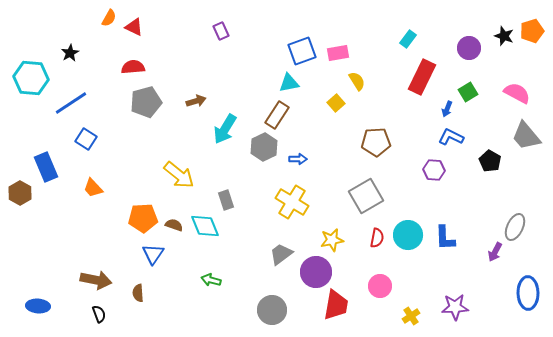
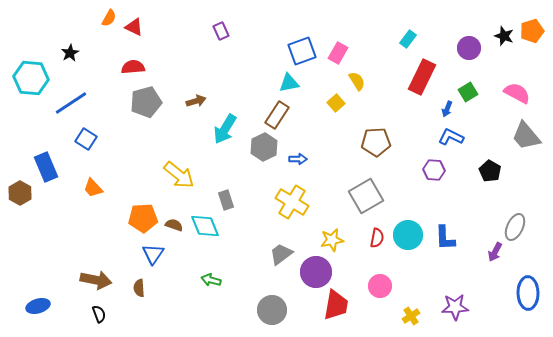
pink rectangle at (338, 53): rotated 50 degrees counterclockwise
black pentagon at (490, 161): moved 10 px down
brown semicircle at (138, 293): moved 1 px right, 5 px up
blue ellipse at (38, 306): rotated 20 degrees counterclockwise
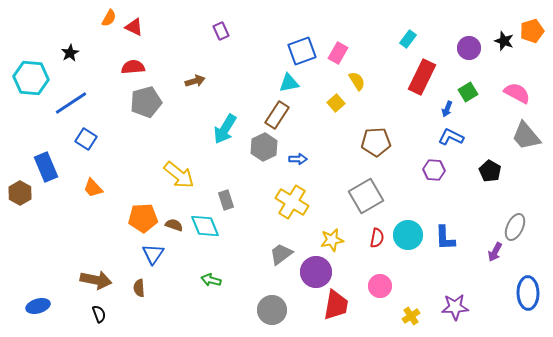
black star at (504, 36): moved 5 px down
brown arrow at (196, 101): moved 1 px left, 20 px up
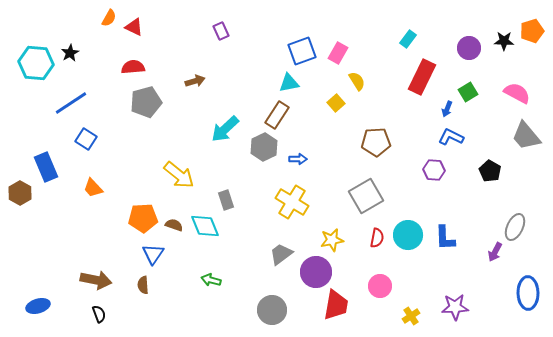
black star at (504, 41): rotated 18 degrees counterclockwise
cyan hexagon at (31, 78): moved 5 px right, 15 px up
cyan arrow at (225, 129): rotated 16 degrees clockwise
brown semicircle at (139, 288): moved 4 px right, 3 px up
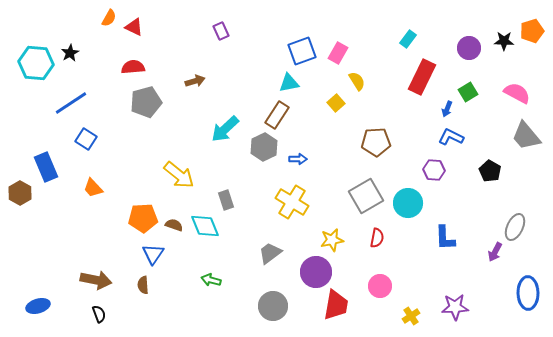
cyan circle at (408, 235): moved 32 px up
gray trapezoid at (281, 254): moved 11 px left, 1 px up
gray circle at (272, 310): moved 1 px right, 4 px up
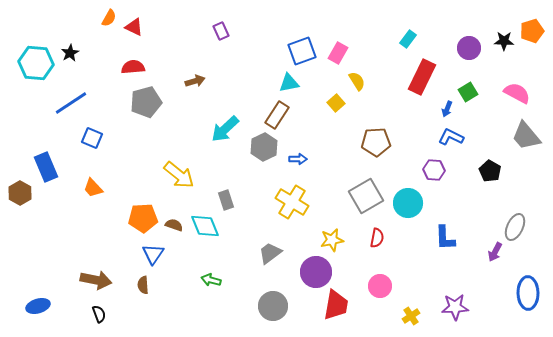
blue square at (86, 139): moved 6 px right, 1 px up; rotated 10 degrees counterclockwise
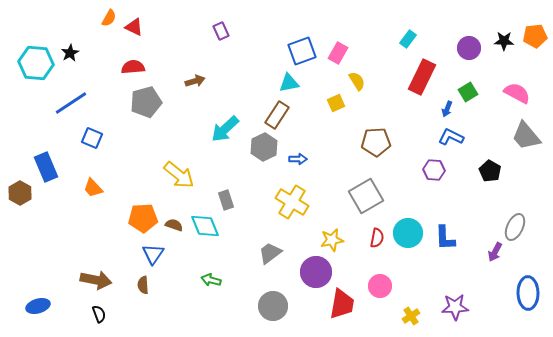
orange pentagon at (532, 31): moved 3 px right, 5 px down; rotated 10 degrees clockwise
yellow square at (336, 103): rotated 18 degrees clockwise
cyan circle at (408, 203): moved 30 px down
red trapezoid at (336, 305): moved 6 px right, 1 px up
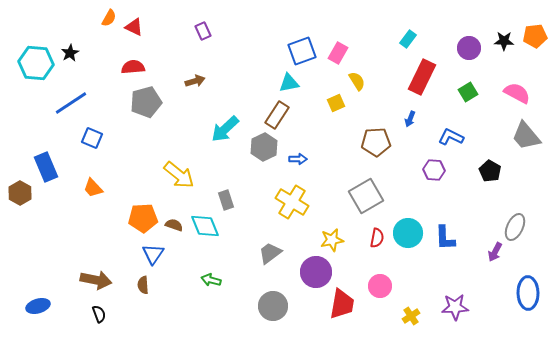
purple rectangle at (221, 31): moved 18 px left
blue arrow at (447, 109): moved 37 px left, 10 px down
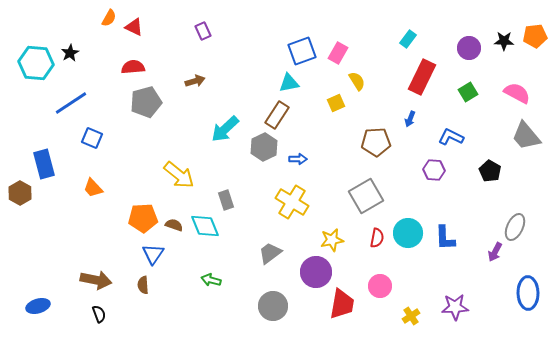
blue rectangle at (46, 167): moved 2 px left, 3 px up; rotated 8 degrees clockwise
